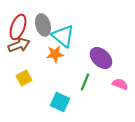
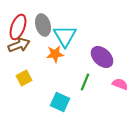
cyan triangle: moved 2 px right; rotated 20 degrees clockwise
purple ellipse: moved 1 px right, 1 px up
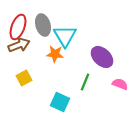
orange star: rotated 12 degrees clockwise
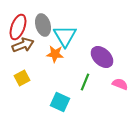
brown arrow: moved 4 px right
yellow square: moved 2 px left
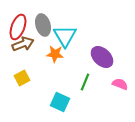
brown arrow: moved 1 px up
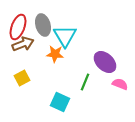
purple ellipse: moved 3 px right, 5 px down
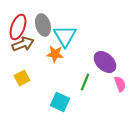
pink semicircle: rotated 49 degrees clockwise
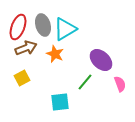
cyan triangle: moved 7 px up; rotated 30 degrees clockwise
brown arrow: moved 3 px right, 4 px down
orange star: rotated 18 degrees clockwise
purple ellipse: moved 4 px left, 2 px up
green line: rotated 18 degrees clockwise
cyan square: rotated 30 degrees counterclockwise
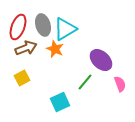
orange star: moved 5 px up
cyan square: rotated 18 degrees counterclockwise
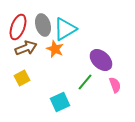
pink semicircle: moved 5 px left, 1 px down
